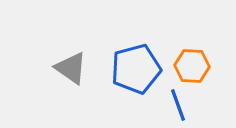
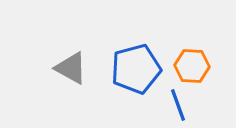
gray triangle: rotated 6 degrees counterclockwise
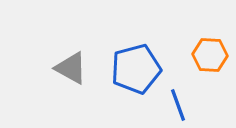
orange hexagon: moved 18 px right, 11 px up
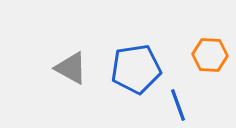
blue pentagon: rotated 6 degrees clockwise
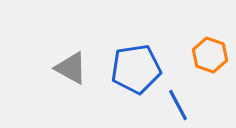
orange hexagon: rotated 16 degrees clockwise
blue line: rotated 8 degrees counterclockwise
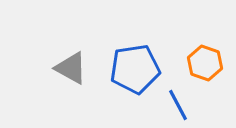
orange hexagon: moved 5 px left, 8 px down
blue pentagon: moved 1 px left
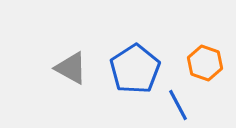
blue pentagon: rotated 24 degrees counterclockwise
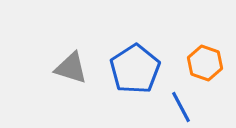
gray triangle: rotated 12 degrees counterclockwise
blue line: moved 3 px right, 2 px down
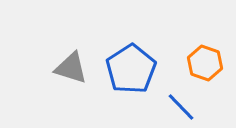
blue pentagon: moved 4 px left
blue line: rotated 16 degrees counterclockwise
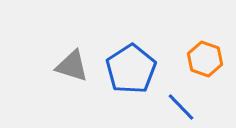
orange hexagon: moved 4 px up
gray triangle: moved 1 px right, 2 px up
